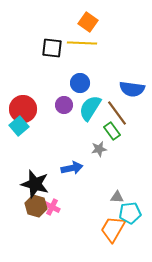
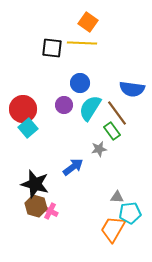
cyan square: moved 9 px right, 2 px down
blue arrow: moved 1 px right, 1 px up; rotated 25 degrees counterclockwise
pink cross: moved 2 px left, 4 px down
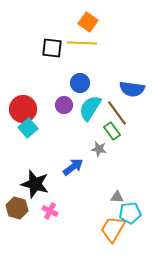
gray star: rotated 21 degrees clockwise
brown hexagon: moved 19 px left, 2 px down
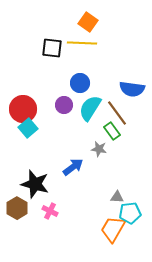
brown hexagon: rotated 15 degrees clockwise
